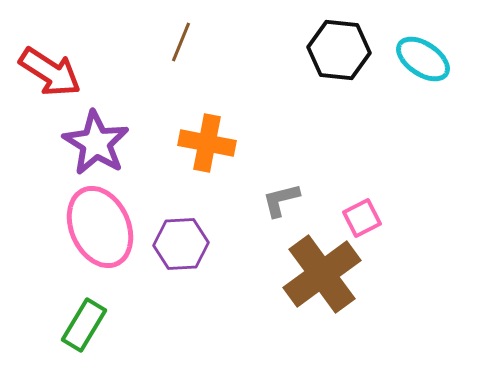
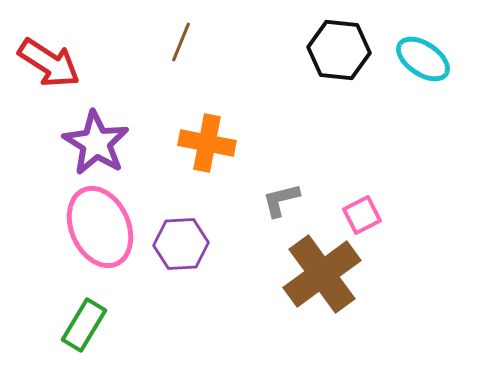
red arrow: moved 1 px left, 9 px up
pink square: moved 3 px up
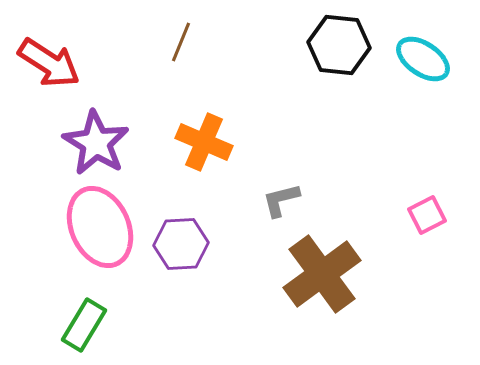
black hexagon: moved 5 px up
orange cross: moved 3 px left, 1 px up; rotated 12 degrees clockwise
pink square: moved 65 px right
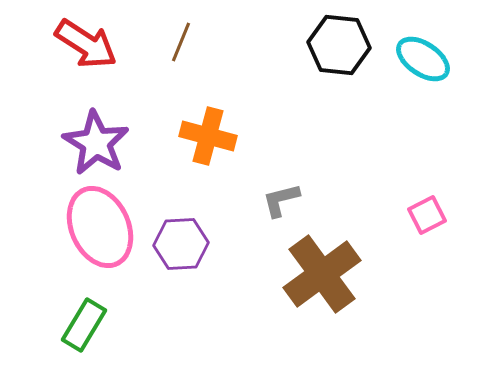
red arrow: moved 37 px right, 19 px up
orange cross: moved 4 px right, 6 px up; rotated 8 degrees counterclockwise
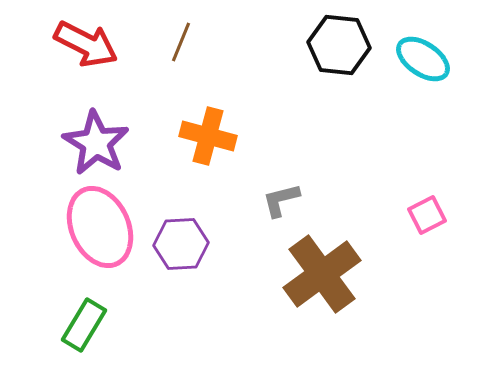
red arrow: rotated 6 degrees counterclockwise
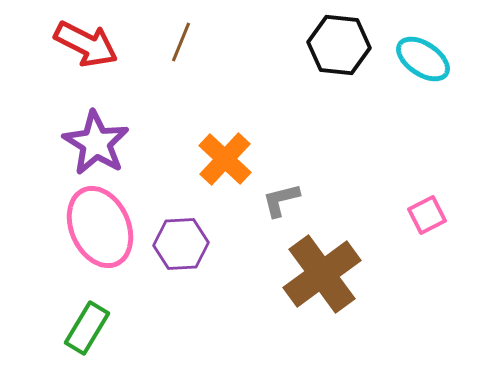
orange cross: moved 17 px right, 23 px down; rotated 28 degrees clockwise
green rectangle: moved 3 px right, 3 px down
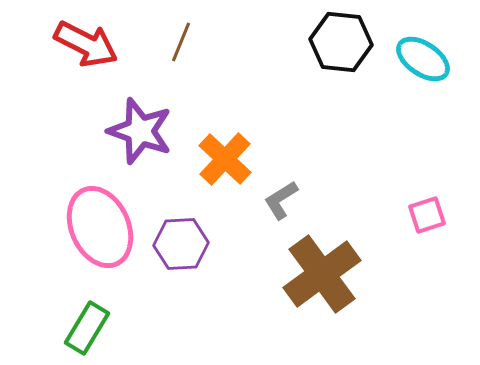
black hexagon: moved 2 px right, 3 px up
purple star: moved 44 px right, 12 px up; rotated 12 degrees counterclockwise
gray L-shape: rotated 18 degrees counterclockwise
pink square: rotated 9 degrees clockwise
